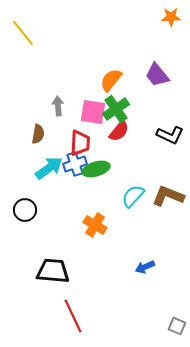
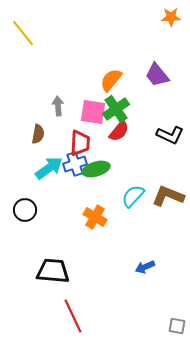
orange cross: moved 8 px up
gray square: rotated 12 degrees counterclockwise
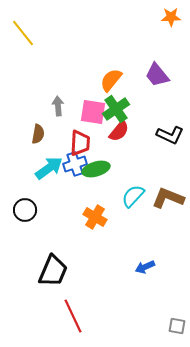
brown L-shape: moved 2 px down
black trapezoid: rotated 108 degrees clockwise
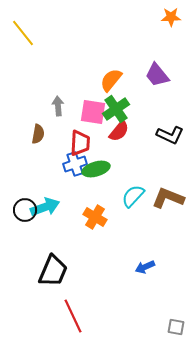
cyan arrow: moved 4 px left, 39 px down; rotated 16 degrees clockwise
gray square: moved 1 px left, 1 px down
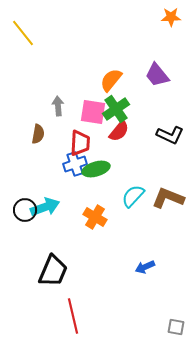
red line: rotated 12 degrees clockwise
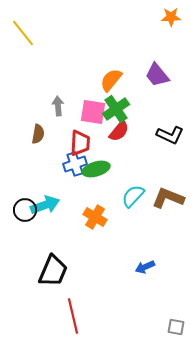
cyan arrow: moved 2 px up
